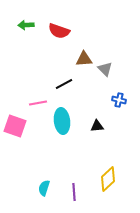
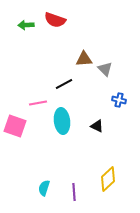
red semicircle: moved 4 px left, 11 px up
black triangle: rotated 32 degrees clockwise
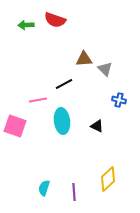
pink line: moved 3 px up
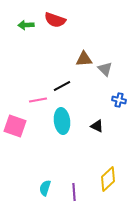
black line: moved 2 px left, 2 px down
cyan semicircle: moved 1 px right
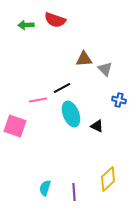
black line: moved 2 px down
cyan ellipse: moved 9 px right, 7 px up; rotated 15 degrees counterclockwise
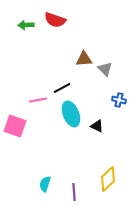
cyan semicircle: moved 4 px up
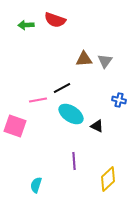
gray triangle: moved 8 px up; rotated 21 degrees clockwise
cyan ellipse: rotated 35 degrees counterclockwise
cyan semicircle: moved 9 px left, 1 px down
purple line: moved 31 px up
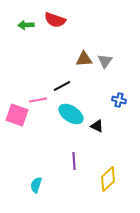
black line: moved 2 px up
pink square: moved 2 px right, 11 px up
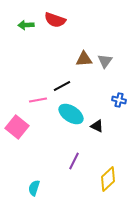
pink square: moved 12 px down; rotated 20 degrees clockwise
purple line: rotated 30 degrees clockwise
cyan semicircle: moved 2 px left, 3 px down
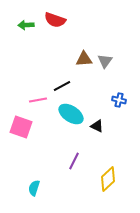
pink square: moved 4 px right; rotated 20 degrees counterclockwise
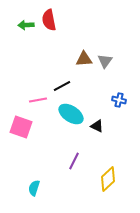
red semicircle: moved 6 px left; rotated 60 degrees clockwise
